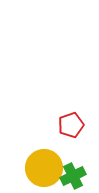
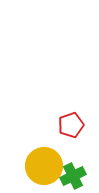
yellow circle: moved 2 px up
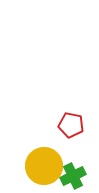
red pentagon: rotated 30 degrees clockwise
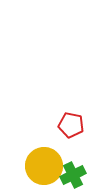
green cross: moved 1 px up
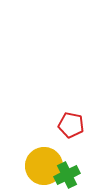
green cross: moved 6 px left
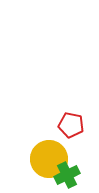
yellow circle: moved 5 px right, 7 px up
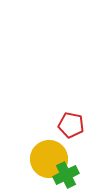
green cross: moved 1 px left
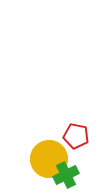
red pentagon: moved 5 px right, 11 px down
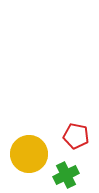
yellow circle: moved 20 px left, 5 px up
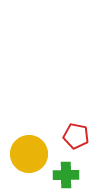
green cross: rotated 25 degrees clockwise
